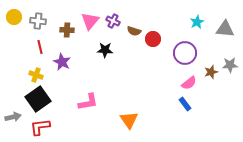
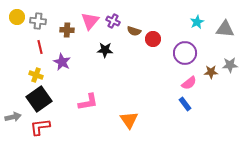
yellow circle: moved 3 px right
brown star: rotated 16 degrees clockwise
black square: moved 1 px right
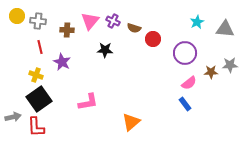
yellow circle: moved 1 px up
brown semicircle: moved 3 px up
orange triangle: moved 2 px right, 2 px down; rotated 24 degrees clockwise
red L-shape: moved 4 px left; rotated 85 degrees counterclockwise
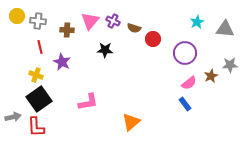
brown star: moved 4 px down; rotated 24 degrees counterclockwise
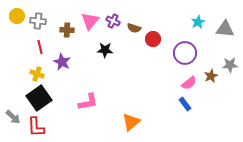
cyan star: moved 1 px right
yellow cross: moved 1 px right, 1 px up
black square: moved 1 px up
gray arrow: rotated 56 degrees clockwise
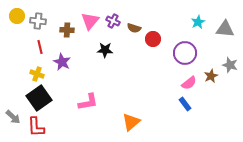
gray star: rotated 21 degrees clockwise
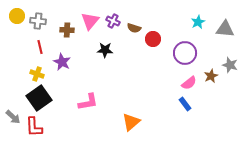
red L-shape: moved 2 px left
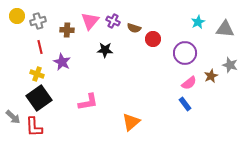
gray cross: rotated 21 degrees counterclockwise
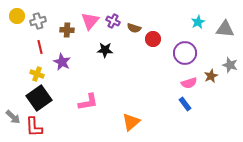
pink semicircle: rotated 21 degrees clockwise
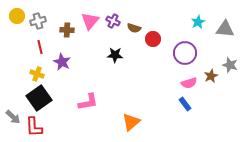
black star: moved 10 px right, 5 px down
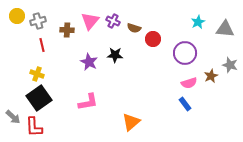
red line: moved 2 px right, 2 px up
purple star: moved 27 px right
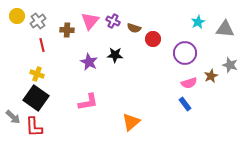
gray cross: rotated 21 degrees counterclockwise
black square: moved 3 px left; rotated 20 degrees counterclockwise
